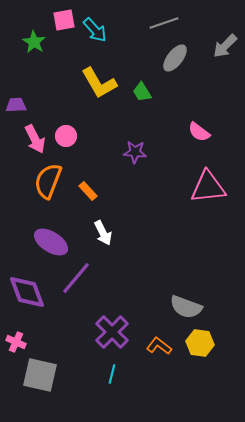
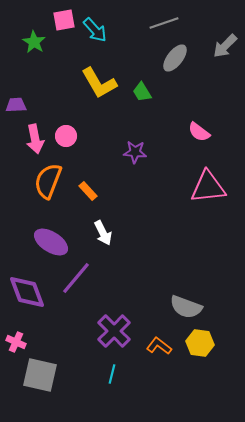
pink arrow: rotated 16 degrees clockwise
purple cross: moved 2 px right, 1 px up
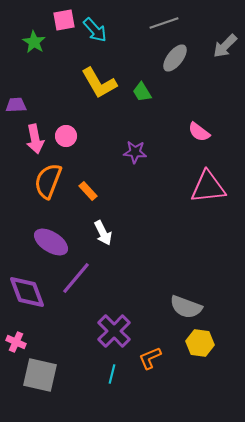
orange L-shape: moved 9 px left, 12 px down; rotated 60 degrees counterclockwise
